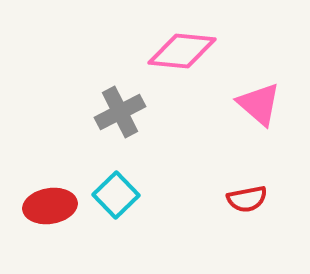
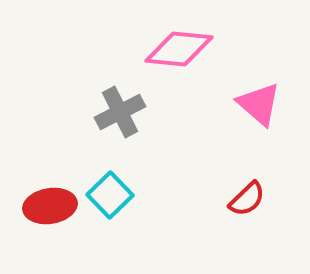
pink diamond: moved 3 px left, 2 px up
cyan square: moved 6 px left
red semicircle: rotated 33 degrees counterclockwise
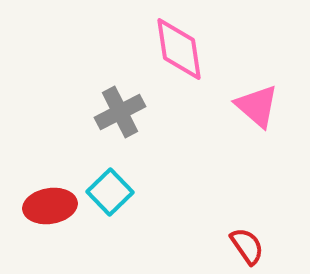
pink diamond: rotated 76 degrees clockwise
pink triangle: moved 2 px left, 2 px down
cyan square: moved 3 px up
red semicircle: moved 47 px down; rotated 81 degrees counterclockwise
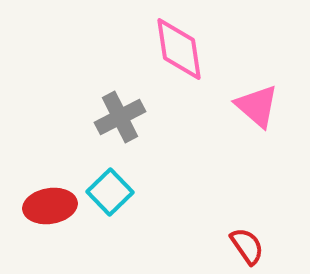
gray cross: moved 5 px down
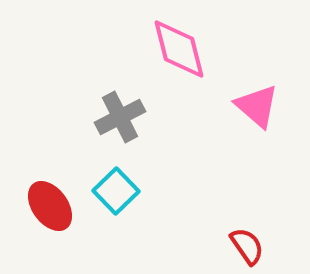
pink diamond: rotated 6 degrees counterclockwise
cyan square: moved 6 px right, 1 px up
red ellipse: rotated 63 degrees clockwise
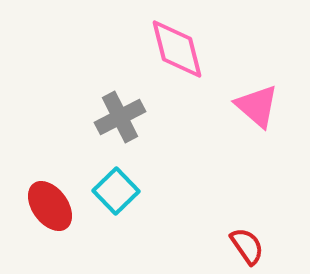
pink diamond: moved 2 px left
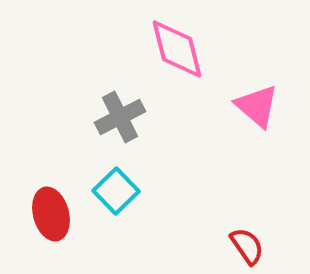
red ellipse: moved 1 px right, 8 px down; rotated 21 degrees clockwise
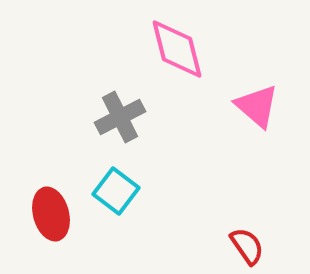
cyan square: rotated 9 degrees counterclockwise
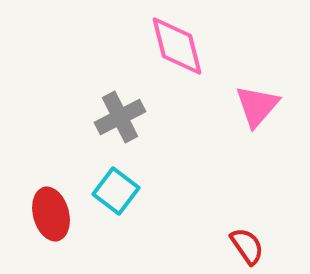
pink diamond: moved 3 px up
pink triangle: rotated 30 degrees clockwise
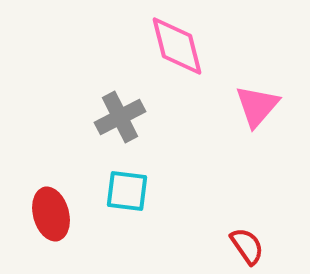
cyan square: moved 11 px right; rotated 30 degrees counterclockwise
